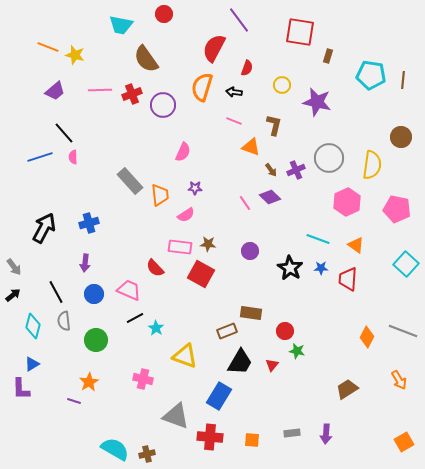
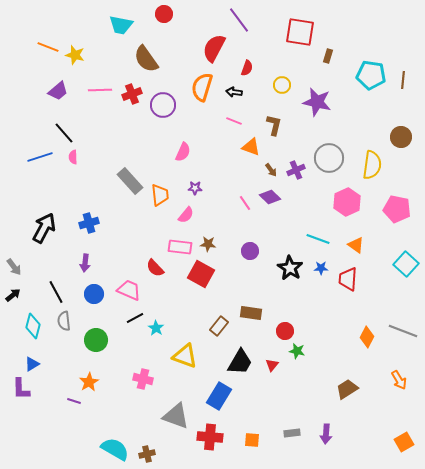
purple trapezoid at (55, 91): moved 3 px right
pink semicircle at (186, 215): rotated 18 degrees counterclockwise
brown rectangle at (227, 331): moved 8 px left, 5 px up; rotated 30 degrees counterclockwise
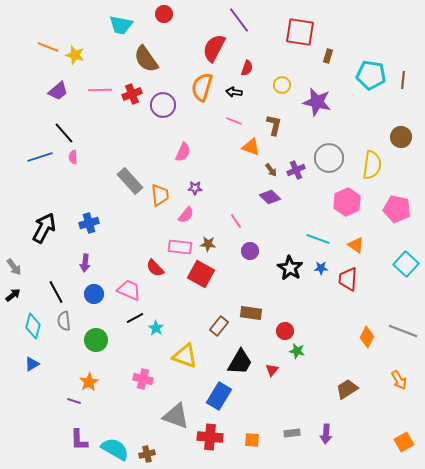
pink line at (245, 203): moved 9 px left, 18 px down
red triangle at (272, 365): moved 5 px down
purple L-shape at (21, 389): moved 58 px right, 51 px down
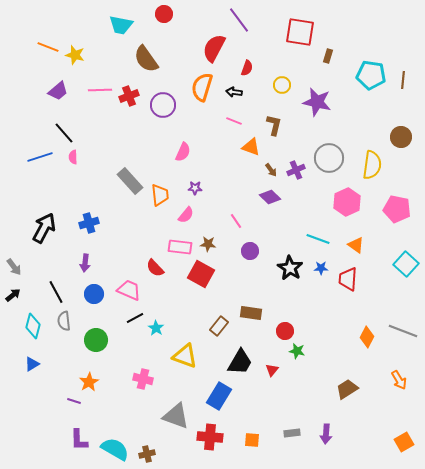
red cross at (132, 94): moved 3 px left, 2 px down
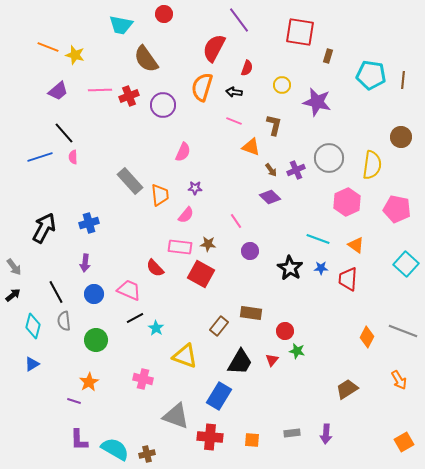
red triangle at (272, 370): moved 10 px up
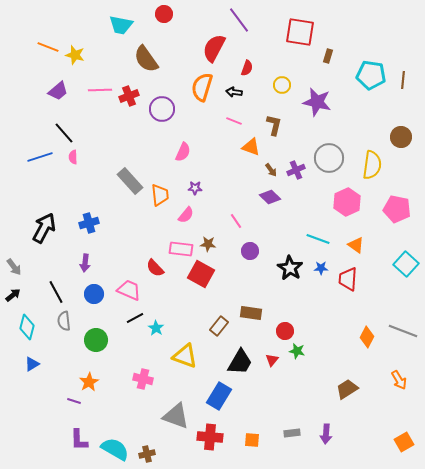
purple circle at (163, 105): moved 1 px left, 4 px down
pink rectangle at (180, 247): moved 1 px right, 2 px down
cyan diamond at (33, 326): moved 6 px left, 1 px down
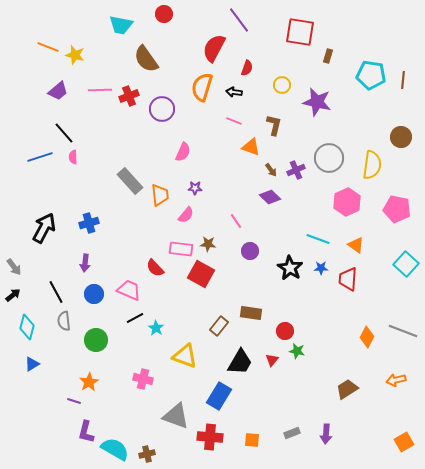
orange arrow at (399, 380): moved 3 px left; rotated 108 degrees clockwise
gray rectangle at (292, 433): rotated 14 degrees counterclockwise
purple L-shape at (79, 440): moved 7 px right, 8 px up; rotated 15 degrees clockwise
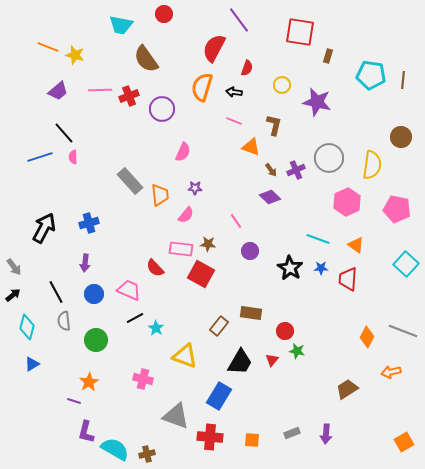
orange arrow at (396, 380): moved 5 px left, 8 px up
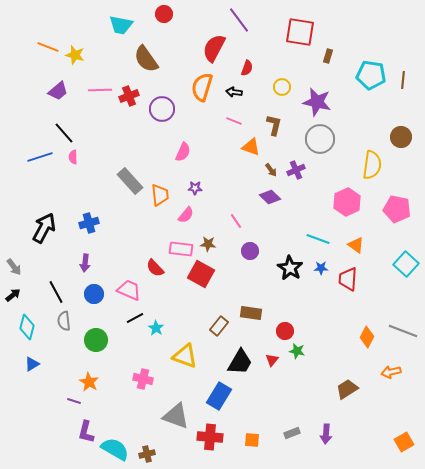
yellow circle at (282, 85): moved 2 px down
gray circle at (329, 158): moved 9 px left, 19 px up
orange star at (89, 382): rotated 12 degrees counterclockwise
